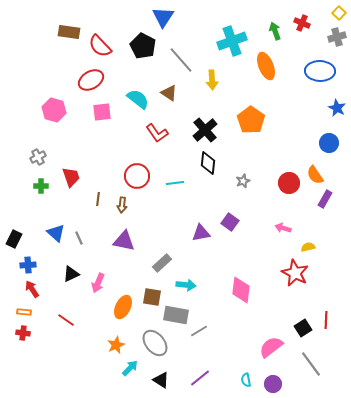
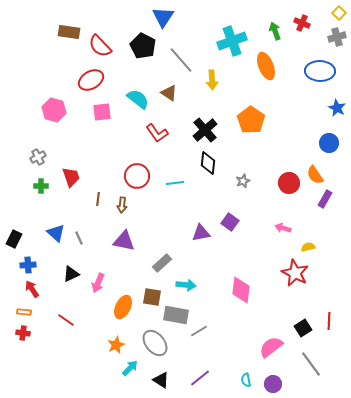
red line at (326, 320): moved 3 px right, 1 px down
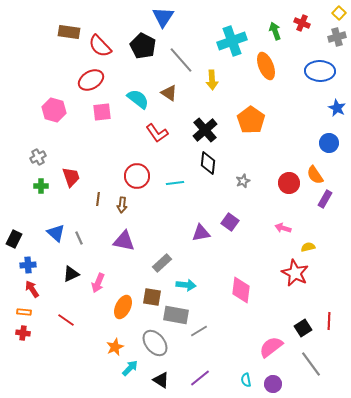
orange star at (116, 345): moved 1 px left, 2 px down
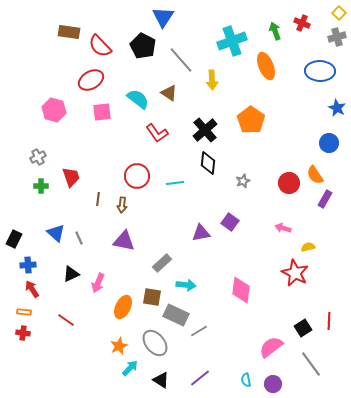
gray rectangle at (176, 315): rotated 15 degrees clockwise
orange star at (115, 347): moved 4 px right, 1 px up
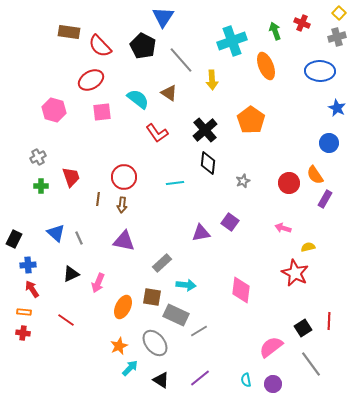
red circle at (137, 176): moved 13 px left, 1 px down
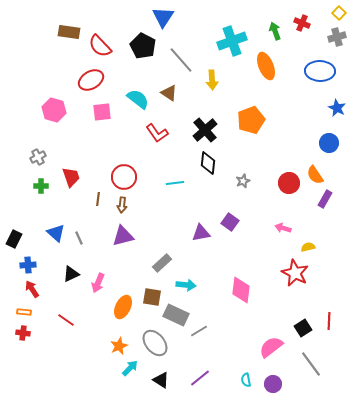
orange pentagon at (251, 120): rotated 16 degrees clockwise
purple triangle at (124, 241): moved 1 px left, 5 px up; rotated 25 degrees counterclockwise
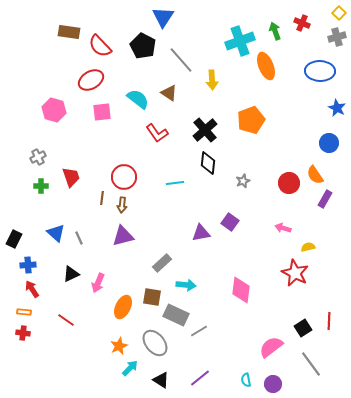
cyan cross at (232, 41): moved 8 px right
brown line at (98, 199): moved 4 px right, 1 px up
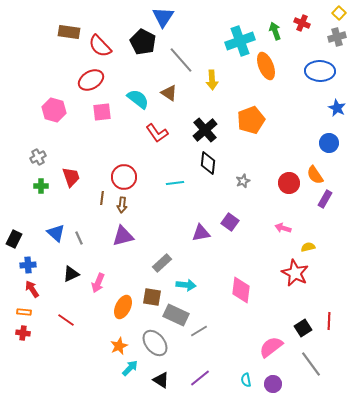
black pentagon at (143, 46): moved 4 px up
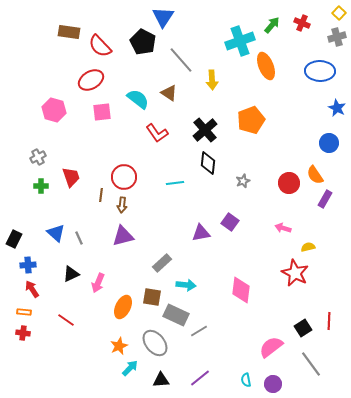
green arrow at (275, 31): moved 3 px left, 6 px up; rotated 60 degrees clockwise
brown line at (102, 198): moved 1 px left, 3 px up
black triangle at (161, 380): rotated 36 degrees counterclockwise
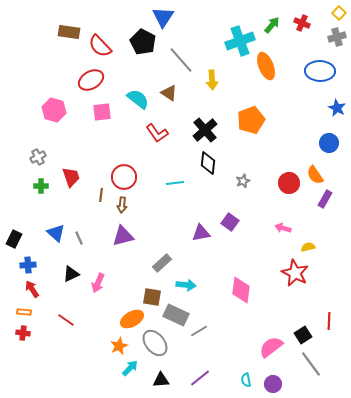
orange ellipse at (123, 307): moved 9 px right, 12 px down; rotated 35 degrees clockwise
black square at (303, 328): moved 7 px down
